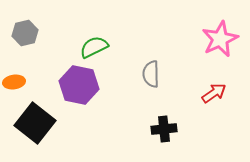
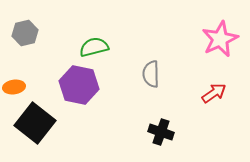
green semicircle: rotated 12 degrees clockwise
orange ellipse: moved 5 px down
black cross: moved 3 px left, 3 px down; rotated 25 degrees clockwise
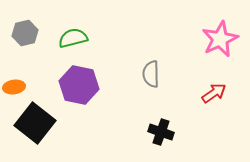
green semicircle: moved 21 px left, 9 px up
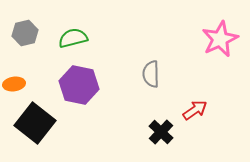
orange ellipse: moved 3 px up
red arrow: moved 19 px left, 17 px down
black cross: rotated 25 degrees clockwise
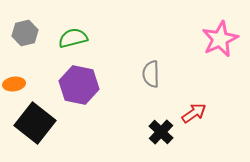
red arrow: moved 1 px left, 3 px down
